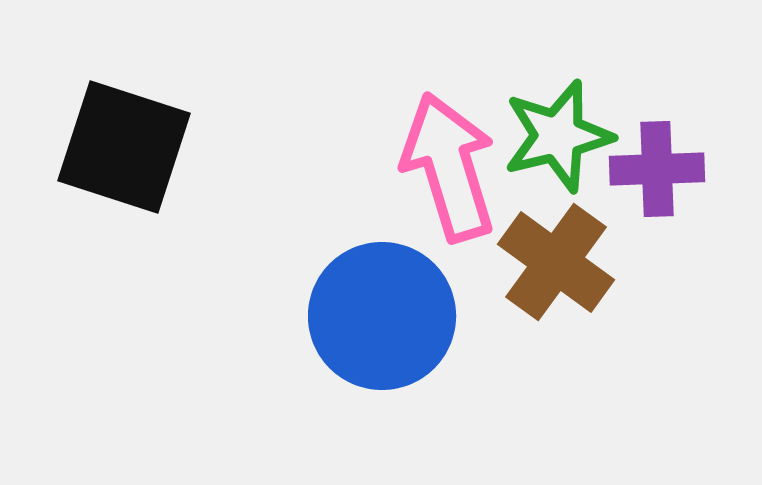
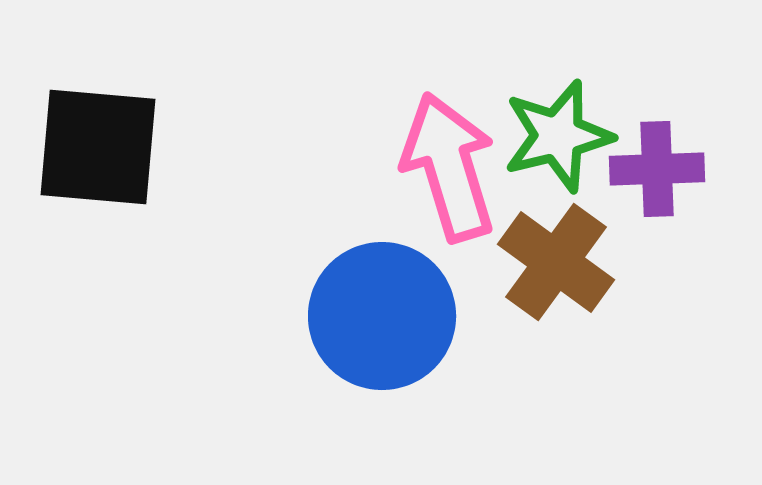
black square: moved 26 px left; rotated 13 degrees counterclockwise
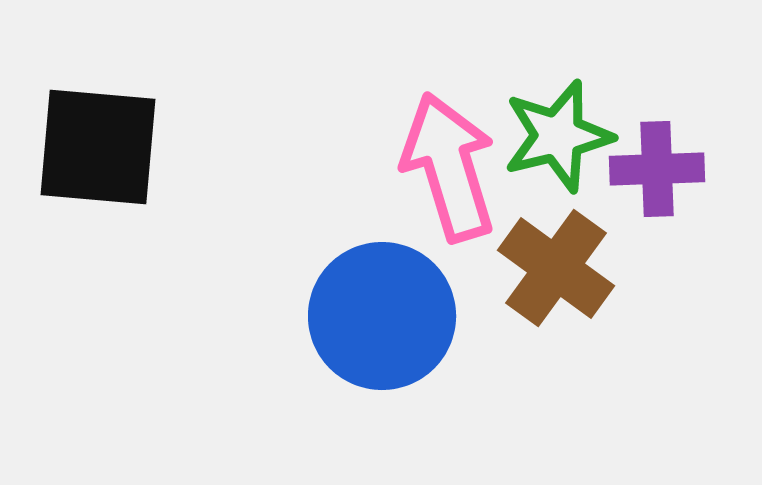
brown cross: moved 6 px down
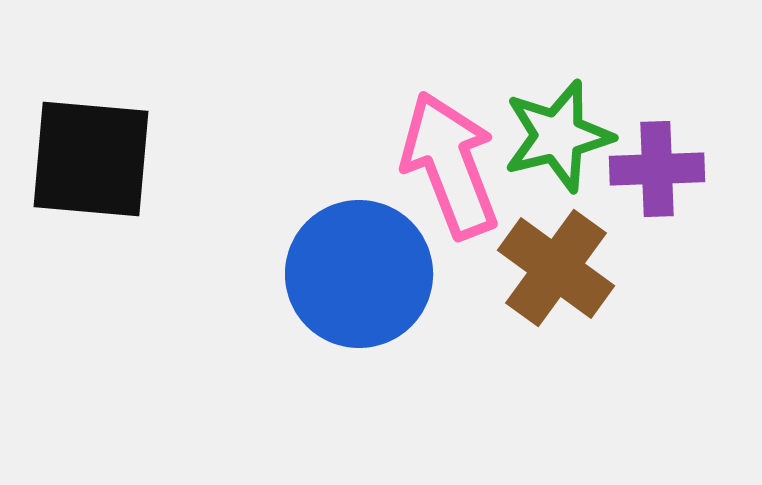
black square: moved 7 px left, 12 px down
pink arrow: moved 1 px right, 2 px up; rotated 4 degrees counterclockwise
blue circle: moved 23 px left, 42 px up
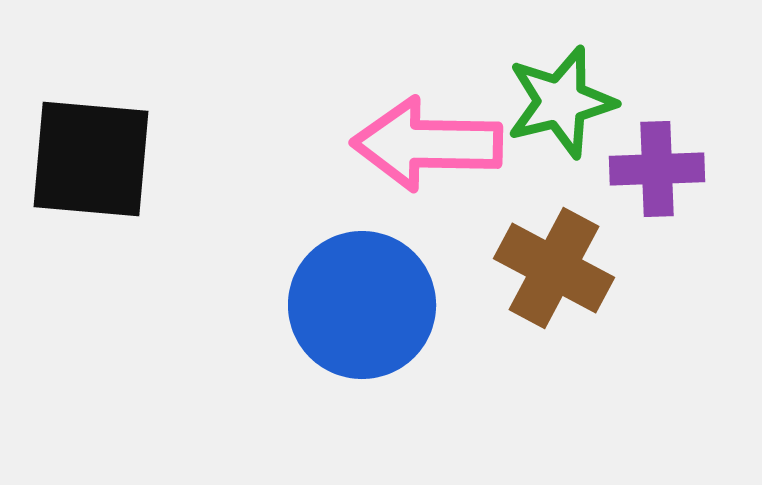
green star: moved 3 px right, 34 px up
pink arrow: moved 23 px left, 21 px up; rotated 68 degrees counterclockwise
brown cross: moved 2 px left; rotated 8 degrees counterclockwise
blue circle: moved 3 px right, 31 px down
